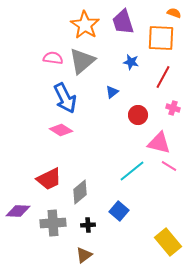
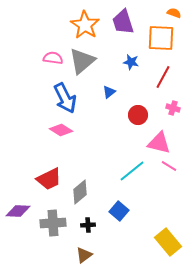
blue triangle: moved 3 px left
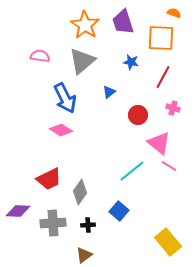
pink semicircle: moved 13 px left, 2 px up
pink triangle: rotated 25 degrees clockwise
gray diamond: rotated 15 degrees counterclockwise
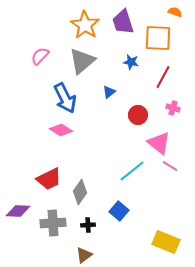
orange semicircle: moved 1 px right, 1 px up
orange square: moved 3 px left
pink semicircle: rotated 54 degrees counterclockwise
pink line: moved 1 px right
yellow rectangle: moved 2 px left; rotated 28 degrees counterclockwise
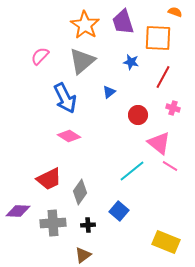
pink diamond: moved 8 px right, 6 px down
brown triangle: moved 1 px left
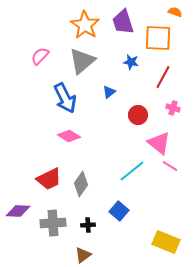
gray diamond: moved 1 px right, 8 px up
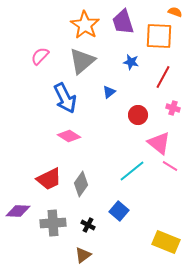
orange square: moved 1 px right, 2 px up
black cross: rotated 32 degrees clockwise
